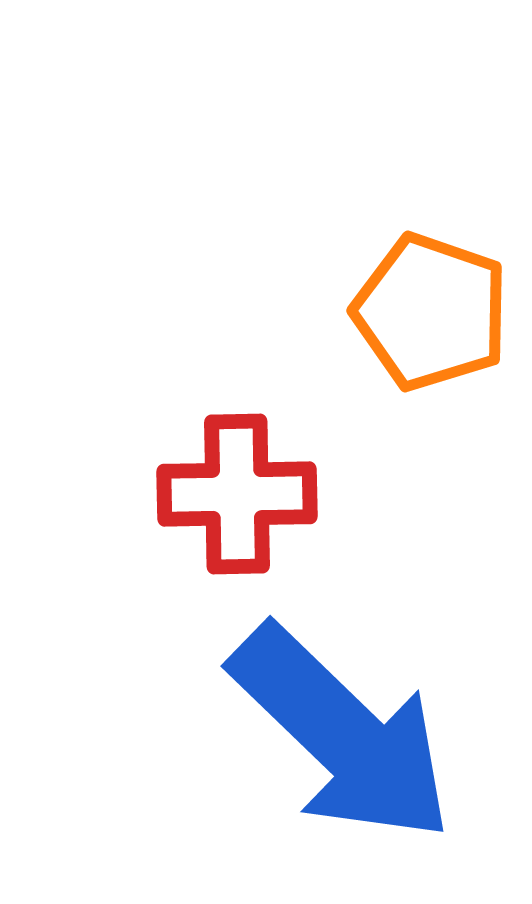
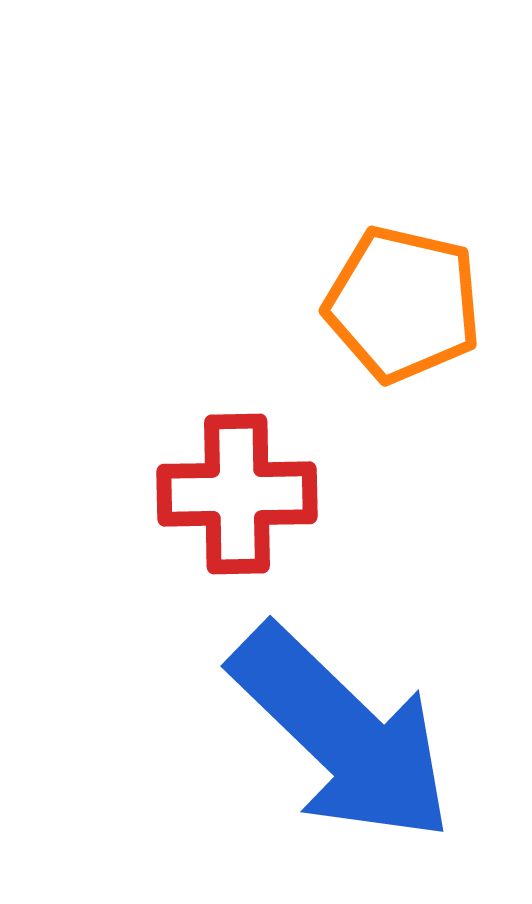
orange pentagon: moved 28 px left, 8 px up; rotated 6 degrees counterclockwise
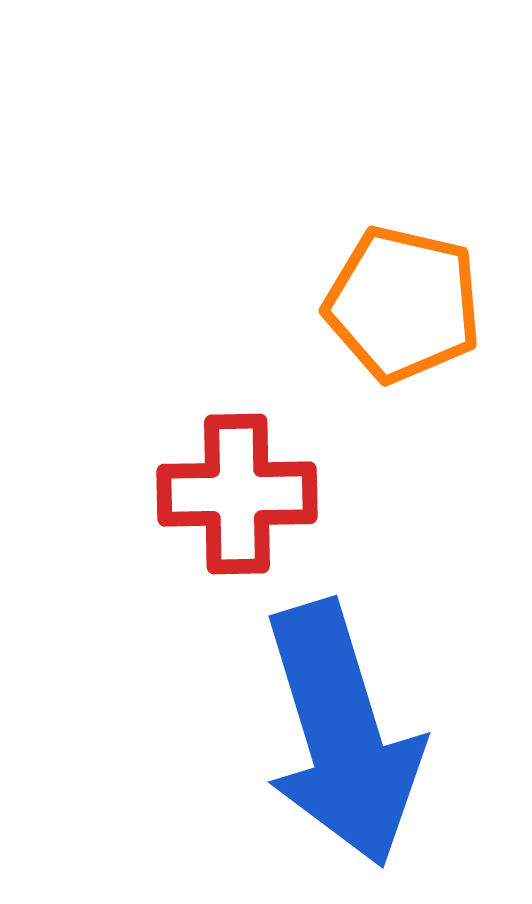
blue arrow: rotated 29 degrees clockwise
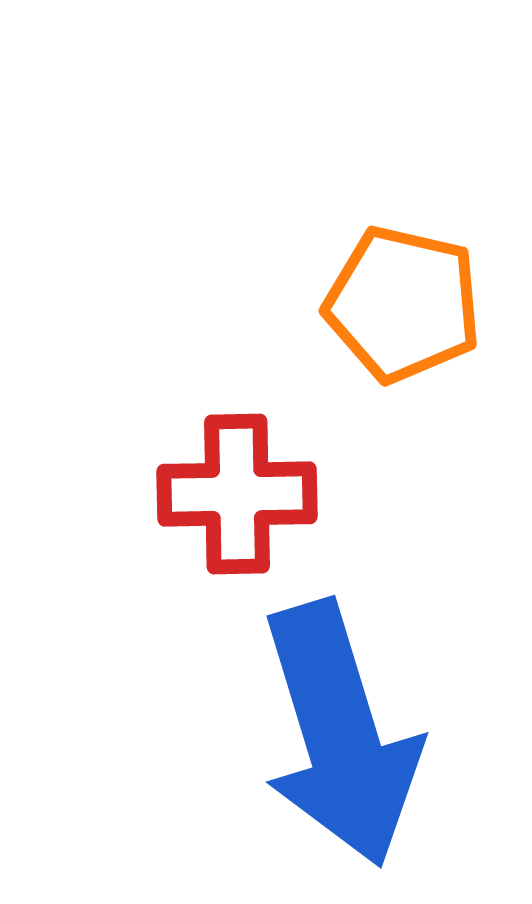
blue arrow: moved 2 px left
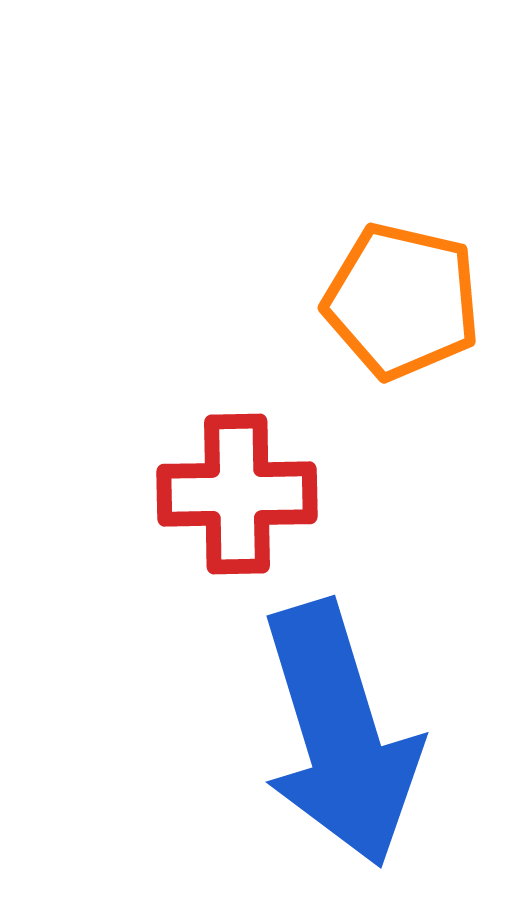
orange pentagon: moved 1 px left, 3 px up
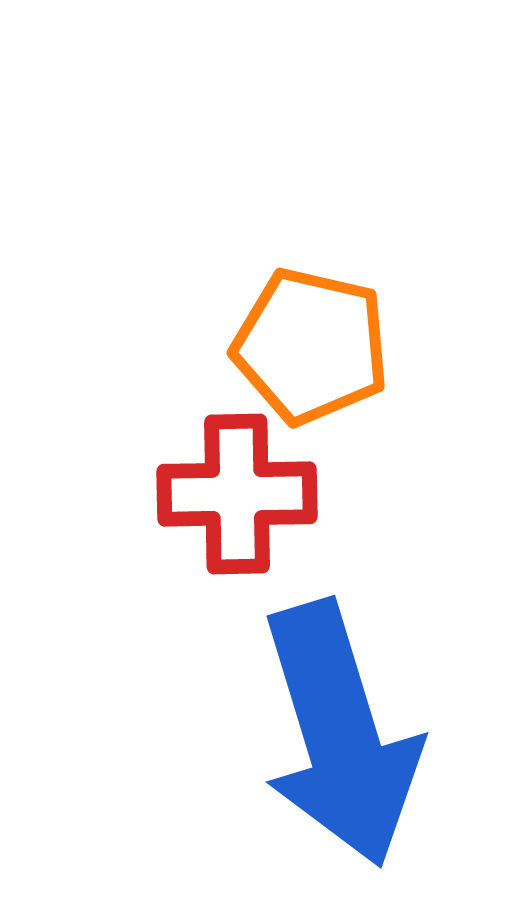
orange pentagon: moved 91 px left, 45 px down
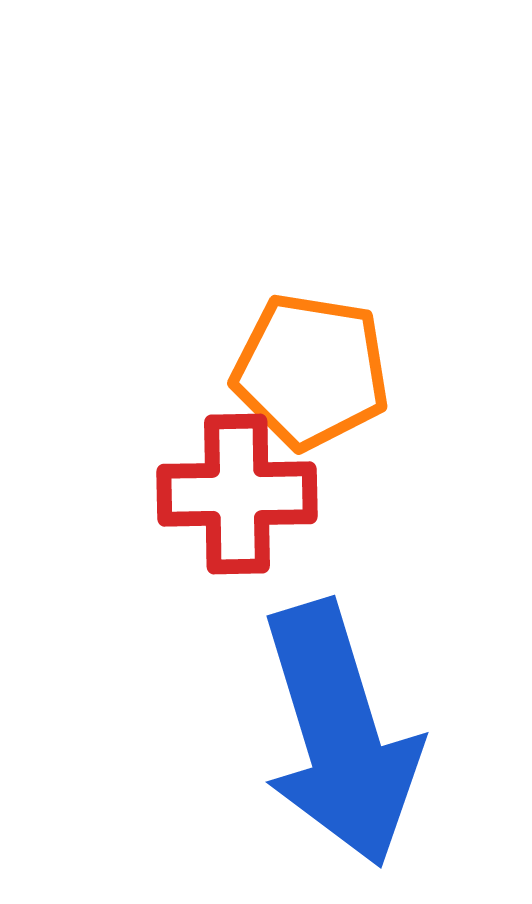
orange pentagon: moved 25 px down; rotated 4 degrees counterclockwise
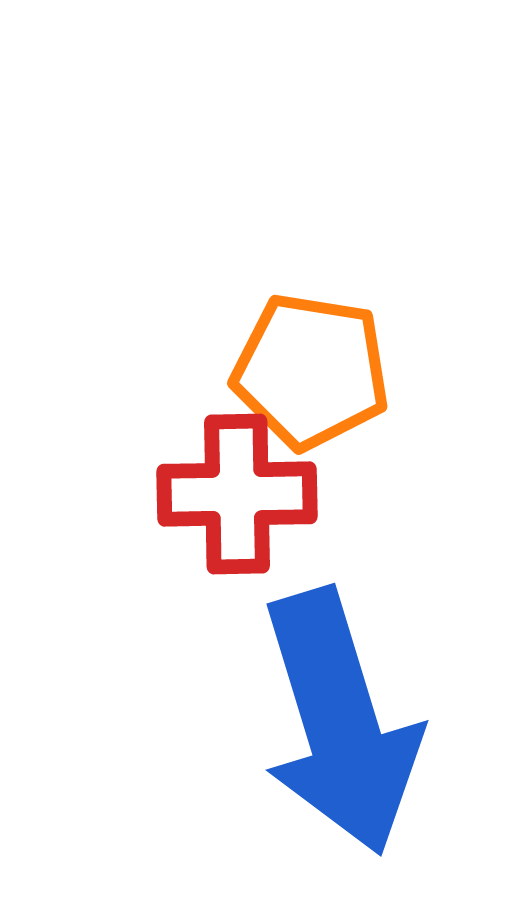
blue arrow: moved 12 px up
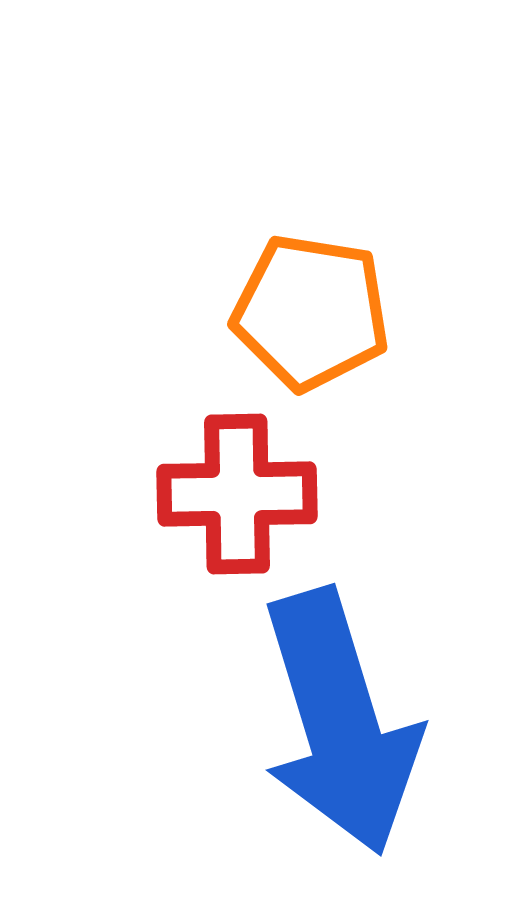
orange pentagon: moved 59 px up
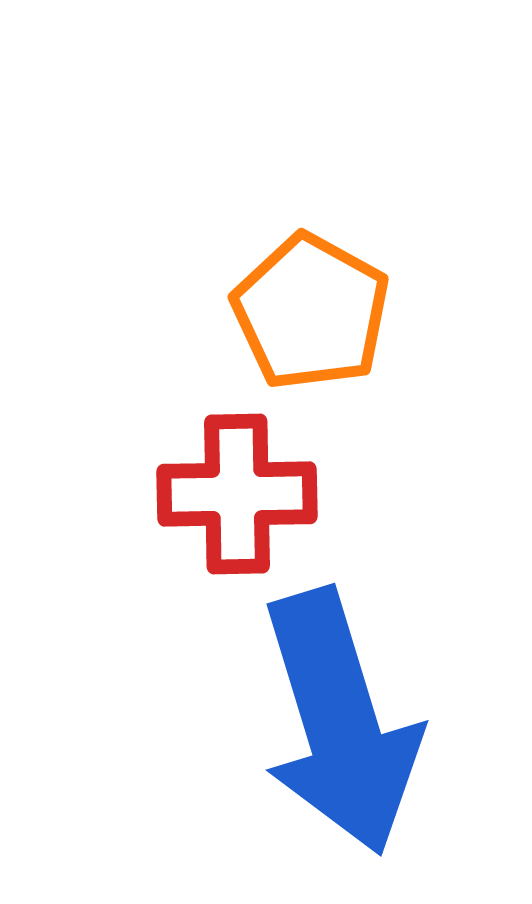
orange pentagon: rotated 20 degrees clockwise
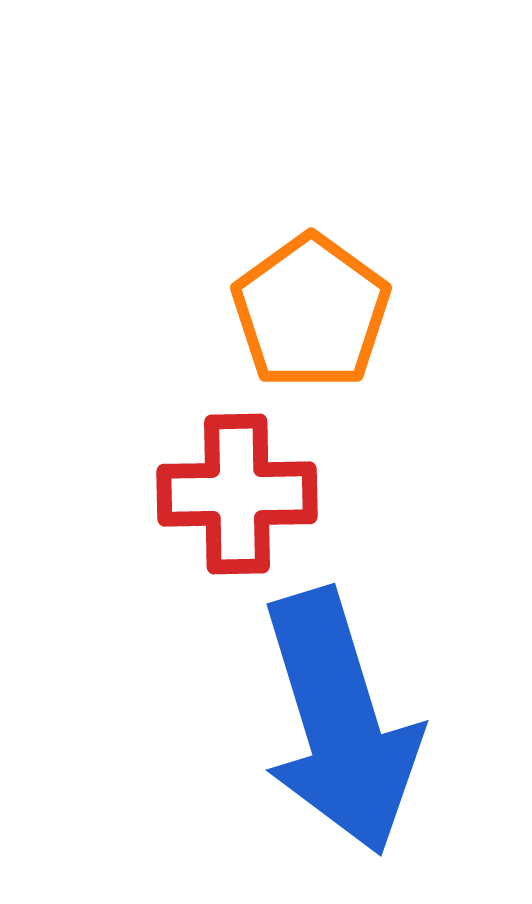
orange pentagon: rotated 7 degrees clockwise
